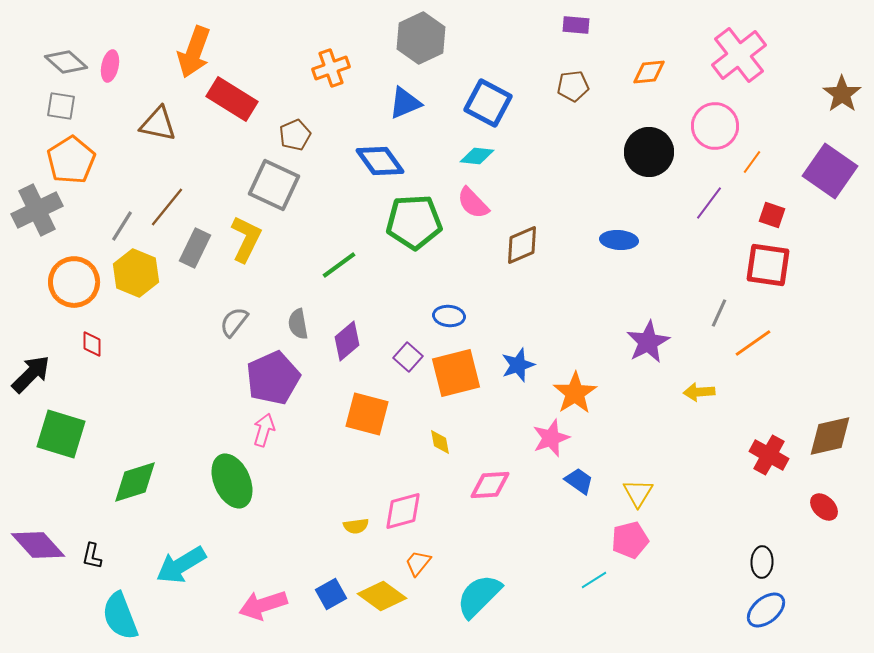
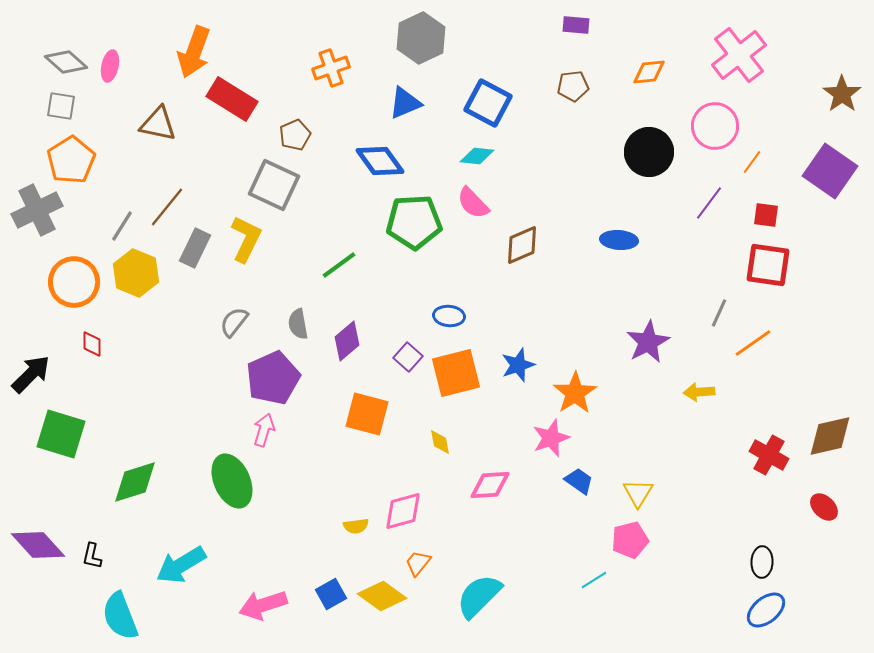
red square at (772, 215): moved 6 px left; rotated 12 degrees counterclockwise
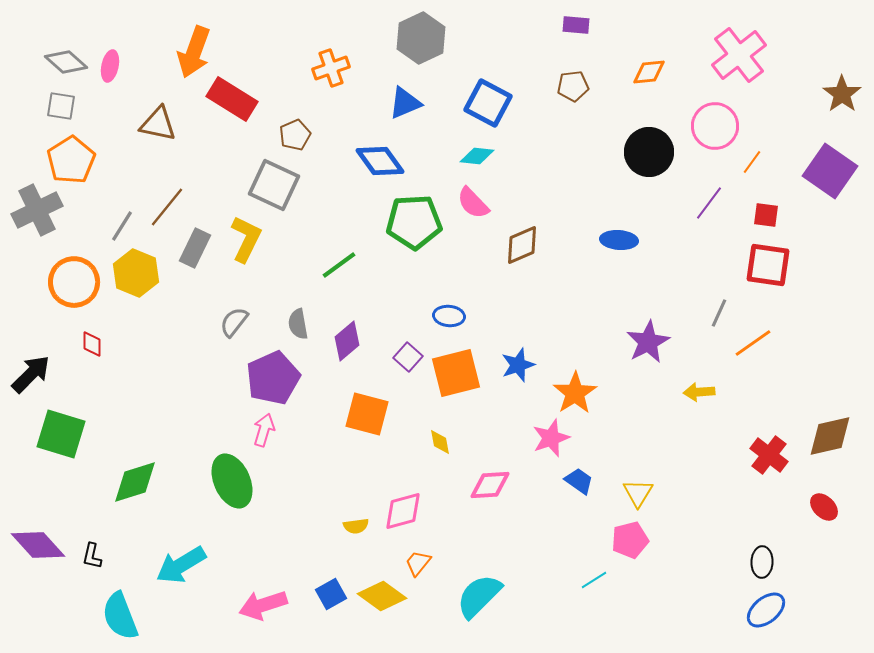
red cross at (769, 455): rotated 9 degrees clockwise
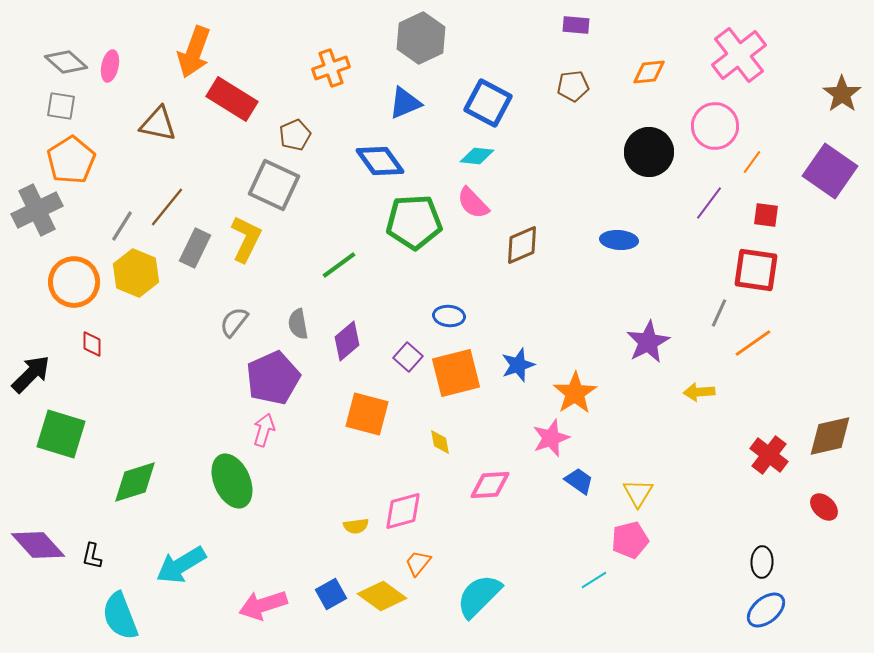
red square at (768, 265): moved 12 px left, 5 px down
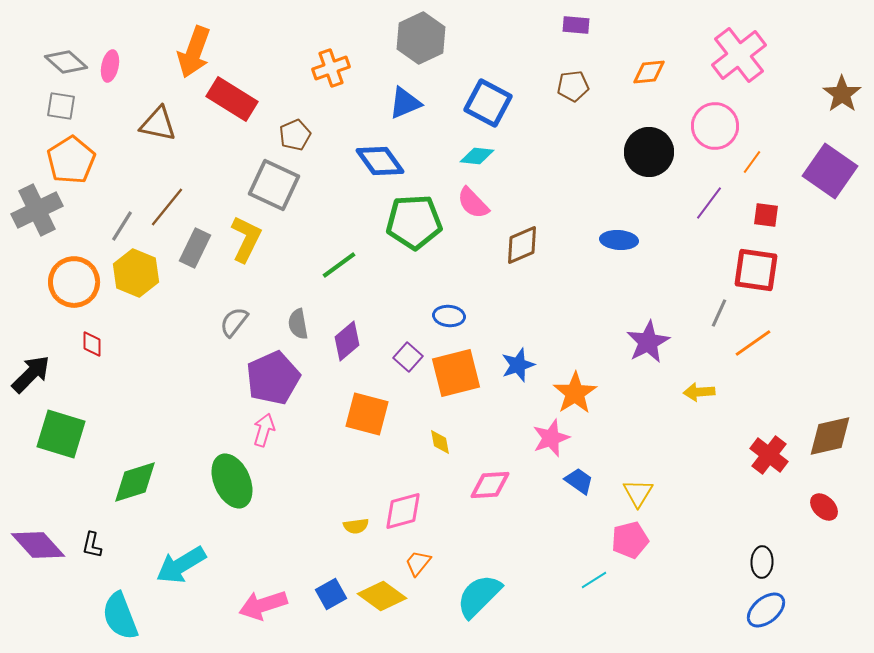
black L-shape at (92, 556): moved 11 px up
